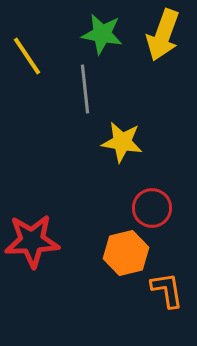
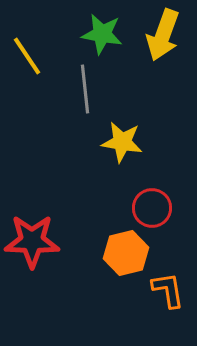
red star: rotated 4 degrees clockwise
orange L-shape: moved 1 px right
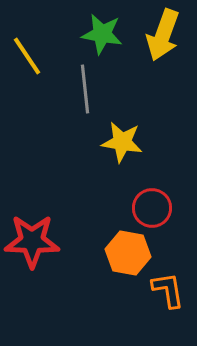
orange hexagon: moved 2 px right; rotated 24 degrees clockwise
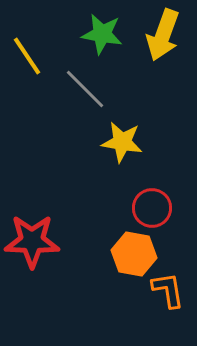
gray line: rotated 39 degrees counterclockwise
orange hexagon: moved 6 px right, 1 px down
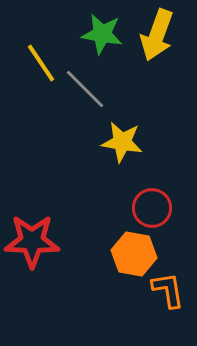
yellow arrow: moved 6 px left
yellow line: moved 14 px right, 7 px down
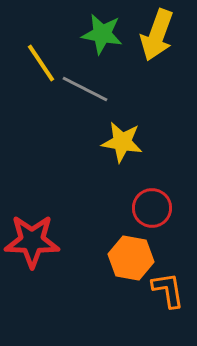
gray line: rotated 18 degrees counterclockwise
orange hexagon: moved 3 px left, 4 px down
